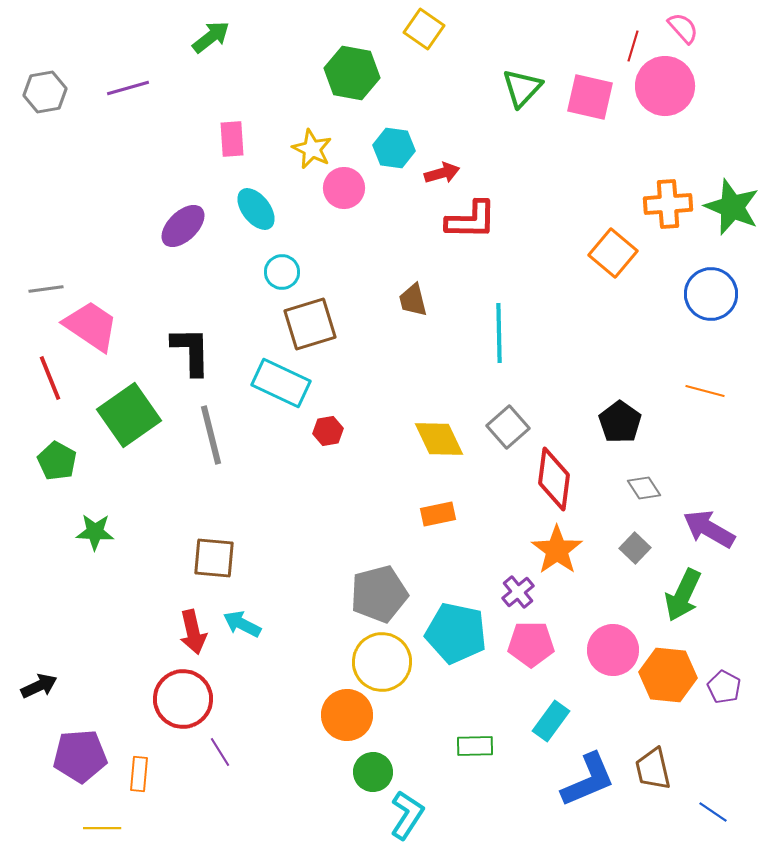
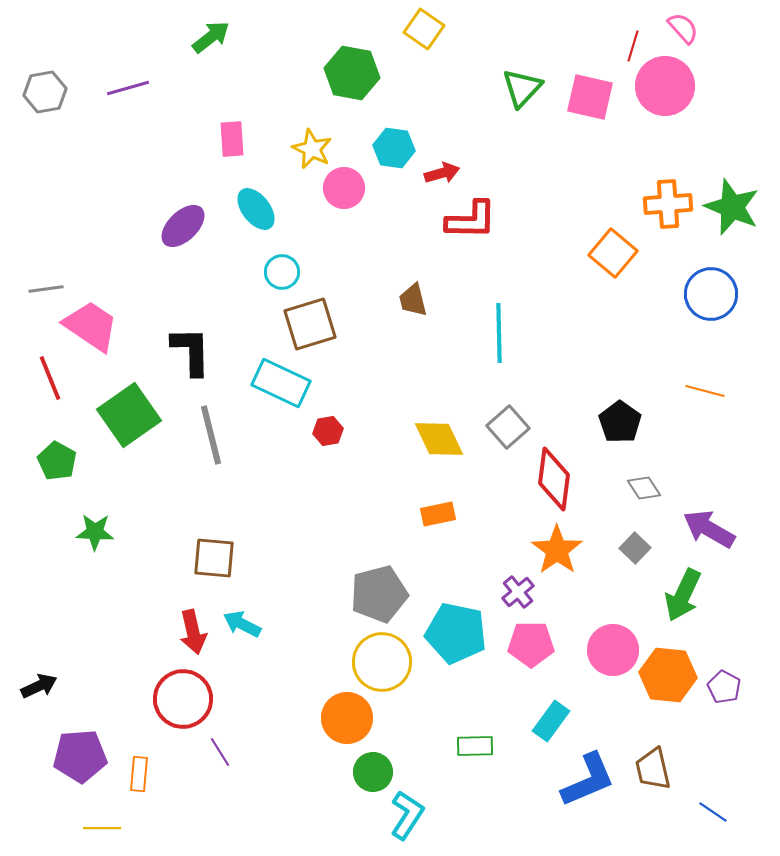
orange circle at (347, 715): moved 3 px down
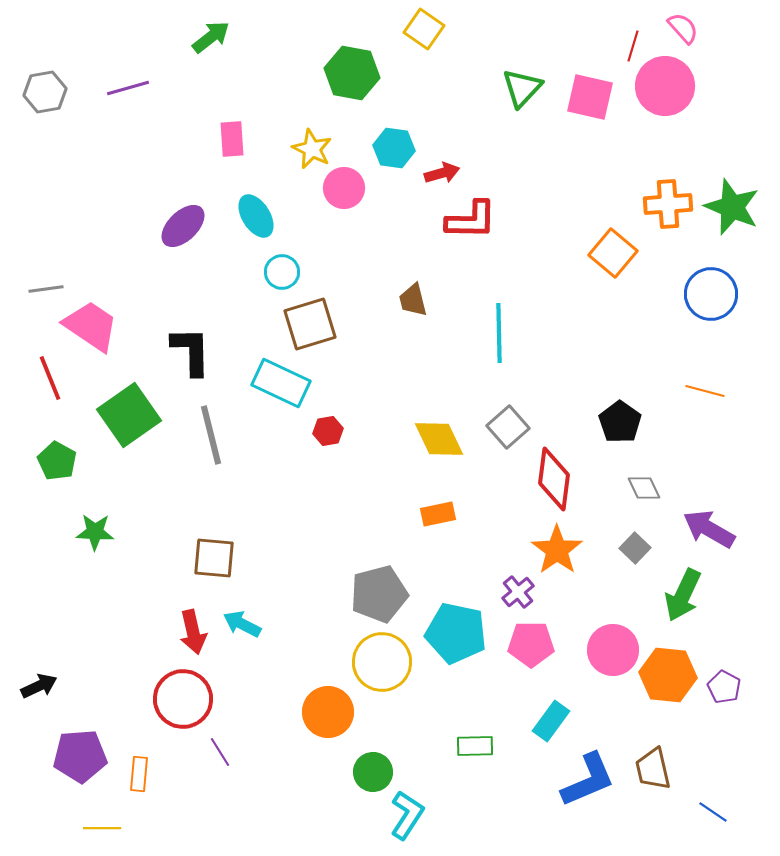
cyan ellipse at (256, 209): moved 7 px down; rotated 6 degrees clockwise
gray diamond at (644, 488): rotated 8 degrees clockwise
orange circle at (347, 718): moved 19 px left, 6 px up
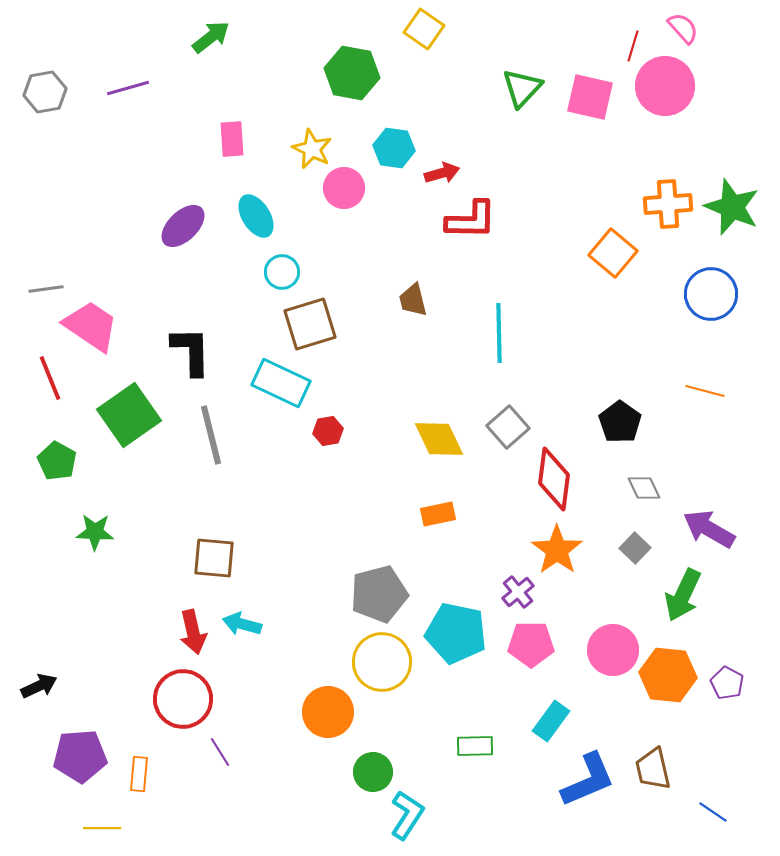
cyan arrow at (242, 624): rotated 12 degrees counterclockwise
purple pentagon at (724, 687): moved 3 px right, 4 px up
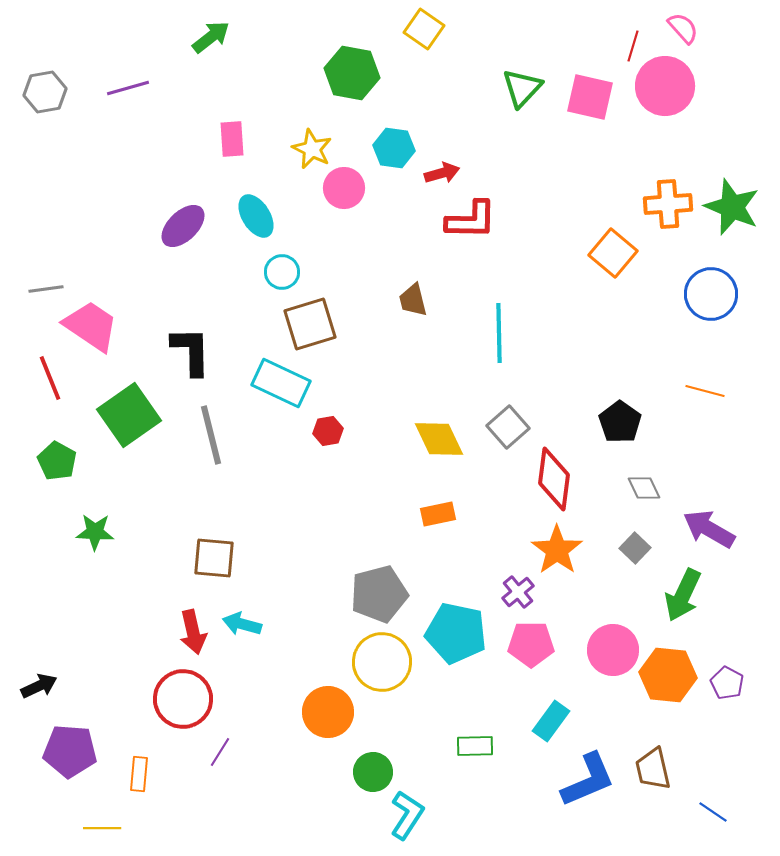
purple line at (220, 752): rotated 64 degrees clockwise
purple pentagon at (80, 756): moved 10 px left, 5 px up; rotated 8 degrees clockwise
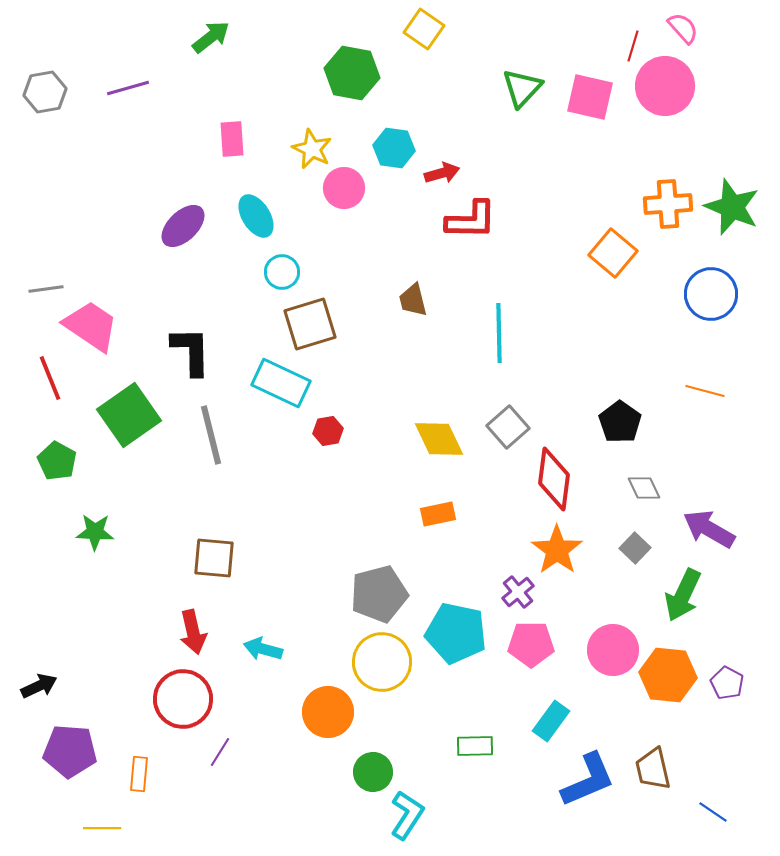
cyan arrow at (242, 624): moved 21 px right, 25 px down
